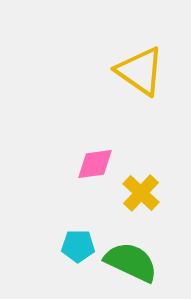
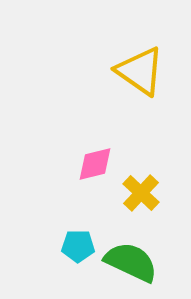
pink diamond: rotated 6 degrees counterclockwise
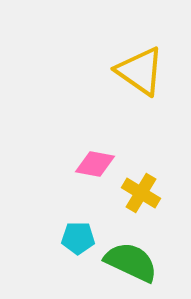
pink diamond: rotated 24 degrees clockwise
yellow cross: rotated 12 degrees counterclockwise
cyan pentagon: moved 8 px up
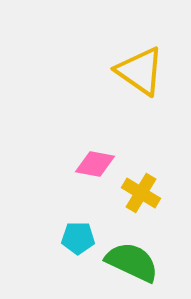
green semicircle: moved 1 px right
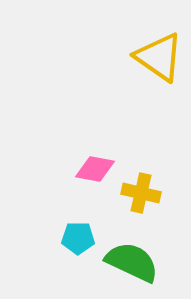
yellow triangle: moved 19 px right, 14 px up
pink diamond: moved 5 px down
yellow cross: rotated 18 degrees counterclockwise
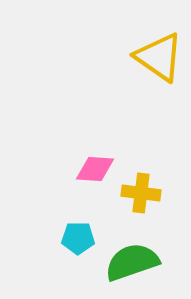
pink diamond: rotated 6 degrees counterclockwise
yellow cross: rotated 6 degrees counterclockwise
green semicircle: rotated 44 degrees counterclockwise
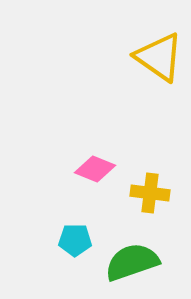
pink diamond: rotated 18 degrees clockwise
yellow cross: moved 9 px right
cyan pentagon: moved 3 px left, 2 px down
